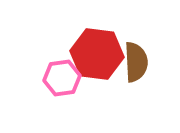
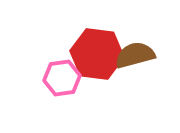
brown semicircle: moved 1 px left, 7 px up; rotated 102 degrees counterclockwise
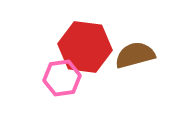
red hexagon: moved 12 px left, 7 px up
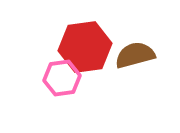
red hexagon: rotated 15 degrees counterclockwise
